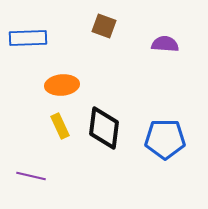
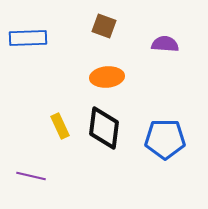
orange ellipse: moved 45 px right, 8 px up
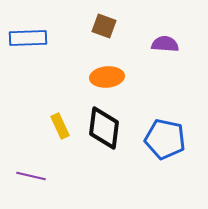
blue pentagon: rotated 12 degrees clockwise
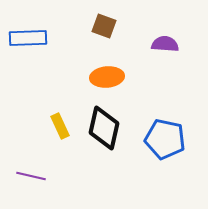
black diamond: rotated 6 degrees clockwise
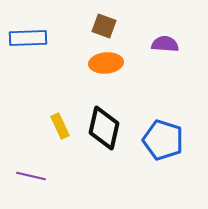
orange ellipse: moved 1 px left, 14 px up
blue pentagon: moved 2 px left, 1 px down; rotated 6 degrees clockwise
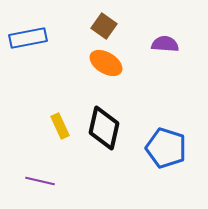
brown square: rotated 15 degrees clockwise
blue rectangle: rotated 9 degrees counterclockwise
orange ellipse: rotated 36 degrees clockwise
blue pentagon: moved 3 px right, 8 px down
purple line: moved 9 px right, 5 px down
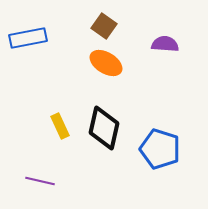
blue pentagon: moved 6 px left, 1 px down
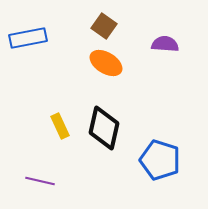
blue pentagon: moved 11 px down
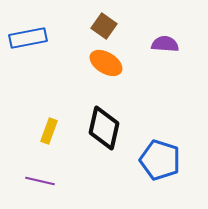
yellow rectangle: moved 11 px left, 5 px down; rotated 45 degrees clockwise
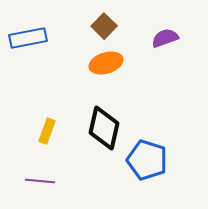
brown square: rotated 10 degrees clockwise
purple semicircle: moved 6 px up; rotated 24 degrees counterclockwise
orange ellipse: rotated 48 degrees counterclockwise
yellow rectangle: moved 2 px left
blue pentagon: moved 13 px left
purple line: rotated 8 degrees counterclockwise
